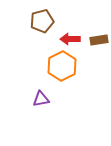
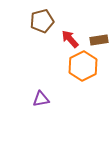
red arrow: rotated 48 degrees clockwise
orange hexagon: moved 21 px right
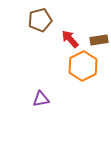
brown pentagon: moved 2 px left, 1 px up
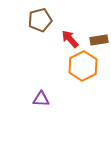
purple triangle: rotated 12 degrees clockwise
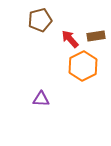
brown rectangle: moved 3 px left, 4 px up
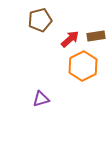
red arrow: rotated 90 degrees clockwise
purple triangle: rotated 18 degrees counterclockwise
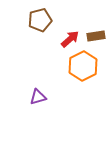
purple triangle: moved 3 px left, 2 px up
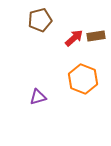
red arrow: moved 4 px right, 1 px up
orange hexagon: moved 13 px down; rotated 12 degrees counterclockwise
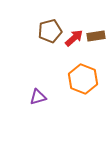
brown pentagon: moved 10 px right, 11 px down
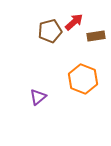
red arrow: moved 16 px up
purple triangle: rotated 24 degrees counterclockwise
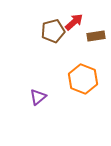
brown pentagon: moved 3 px right
